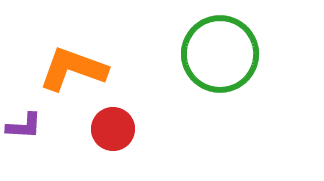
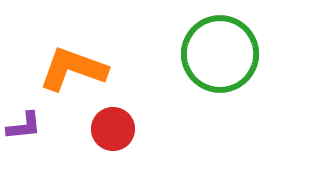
purple L-shape: rotated 9 degrees counterclockwise
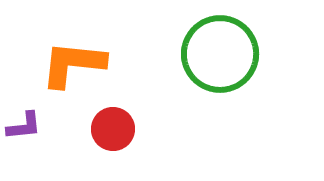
orange L-shape: moved 5 px up; rotated 14 degrees counterclockwise
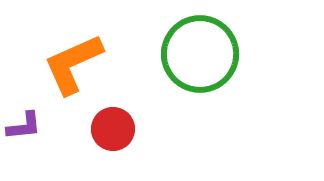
green circle: moved 20 px left
orange L-shape: rotated 30 degrees counterclockwise
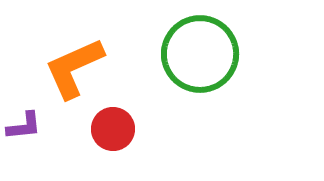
orange L-shape: moved 1 px right, 4 px down
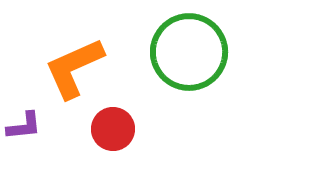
green circle: moved 11 px left, 2 px up
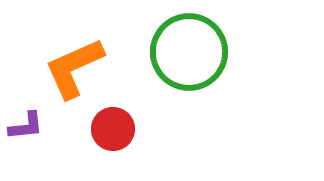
purple L-shape: moved 2 px right
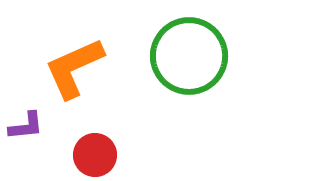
green circle: moved 4 px down
red circle: moved 18 px left, 26 px down
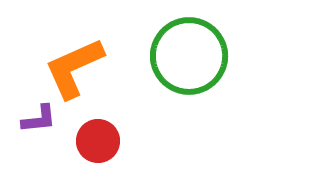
purple L-shape: moved 13 px right, 7 px up
red circle: moved 3 px right, 14 px up
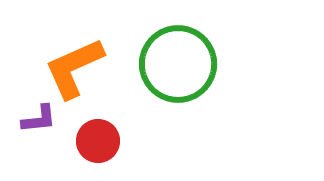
green circle: moved 11 px left, 8 px down
